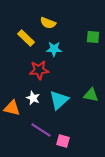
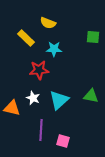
green triangle: moved 1 px down
purple line: rotated 60 degrees clockwise
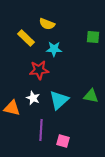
yellow semicircle: moved 1 px left, 1 px down
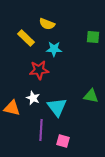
cyan triangle: moved 2 px left, 7 px down; rotated 25 degrees counterclockwise
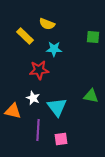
yellow rectangle: moved 1 px left, 2 px up
orange triangle: moved 1 px right, 3 px down
purple line: moved 3 px left
pink square: moved 2 px left, 2 px up; rotated 24 degrees counterclockwise
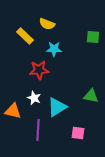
white star: moved 1 px right
cyan triangle: rotated 35 degrees clockwise
pink square: moved 17 px right, 6 px up; rotated 16 degrees clockwise
